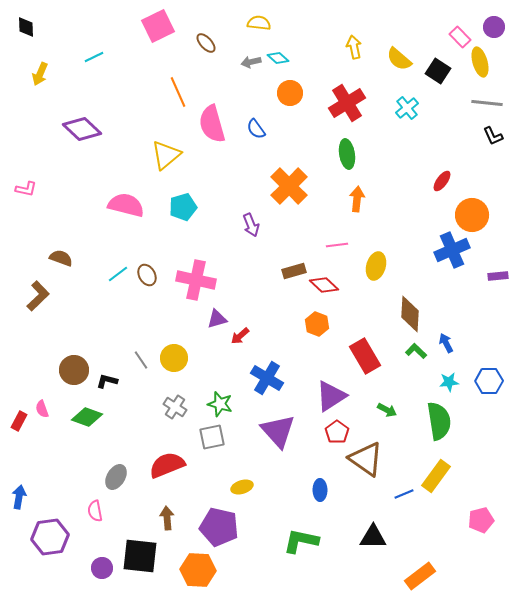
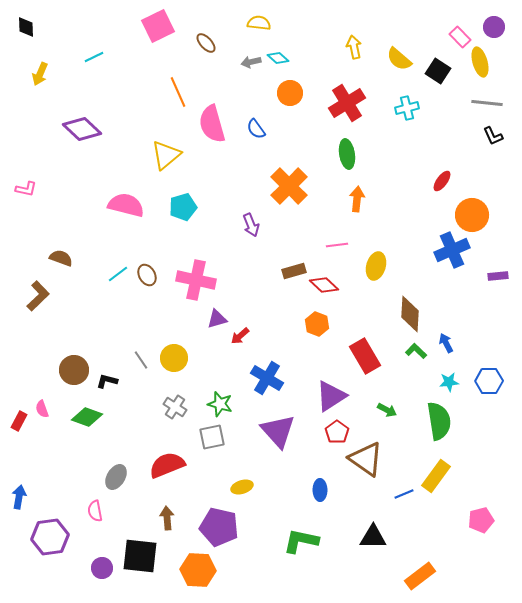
cyan cross at (407, 108): rotated 25 degrees clockwise
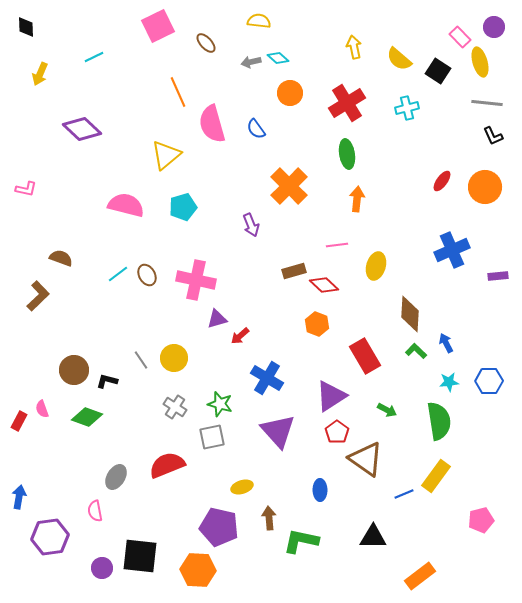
yellow semicircle at (259, 23): moved 2 px up
orange circle at (472, 215): moved 13 px right, 28 px up
brown arrow at (167, 518): moved 102 px right
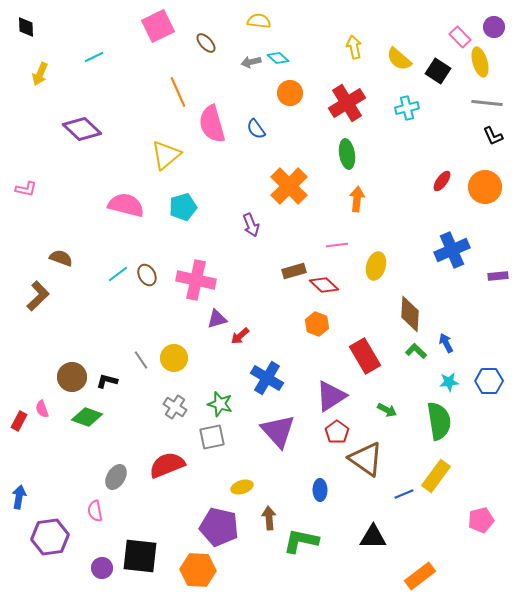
brown circle at (74, 370): moved 2 px left, 7 px down
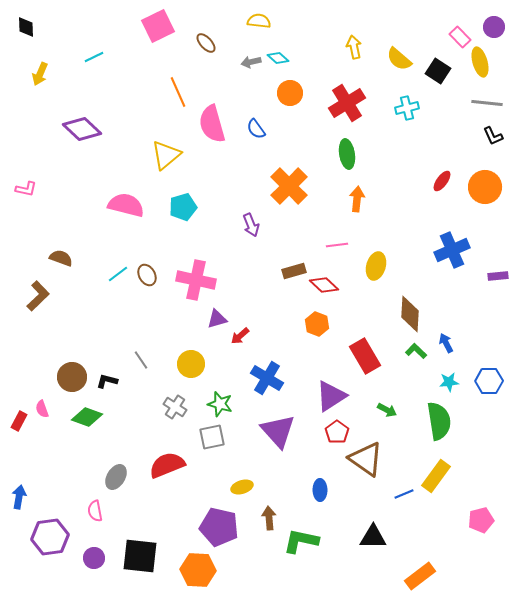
yellow circle at (174, 358): moved 17 px right, 6 px down
purple circle at (102, 568): moved 8 px left, 10 px up
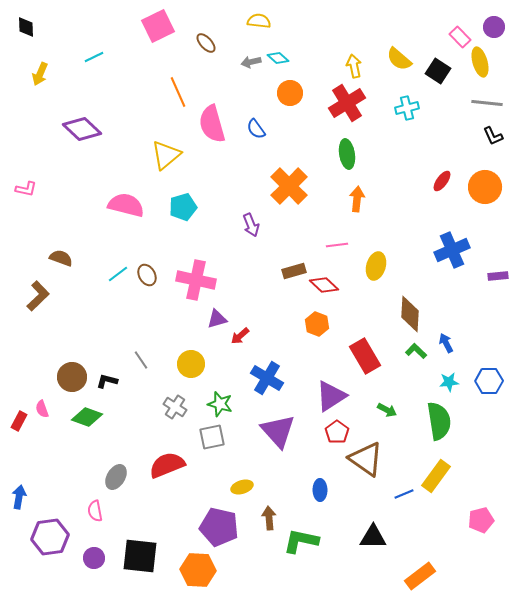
yellow arrow at (354, 47): moved 19 px down
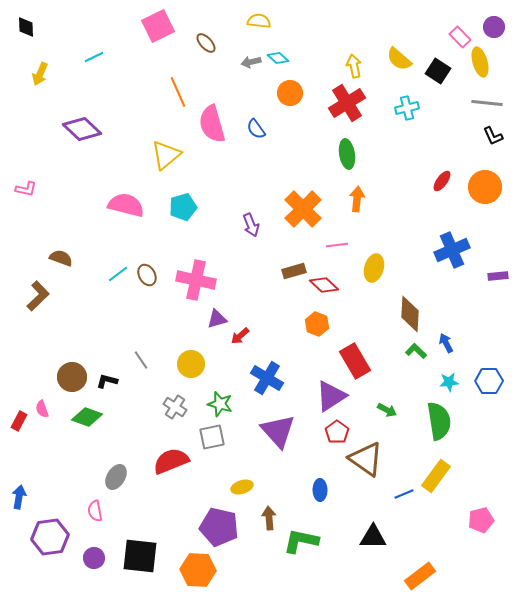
orange cross at (289, 186): moved 14 px right, 23 px down
yellow ellipse at (376, 266): moved 2 px left, 2 px down
red rectangle at (365, 356): moved 10 px left, 5 px down
red semicircle at (167, 465): moved 4 px right, 4 px up
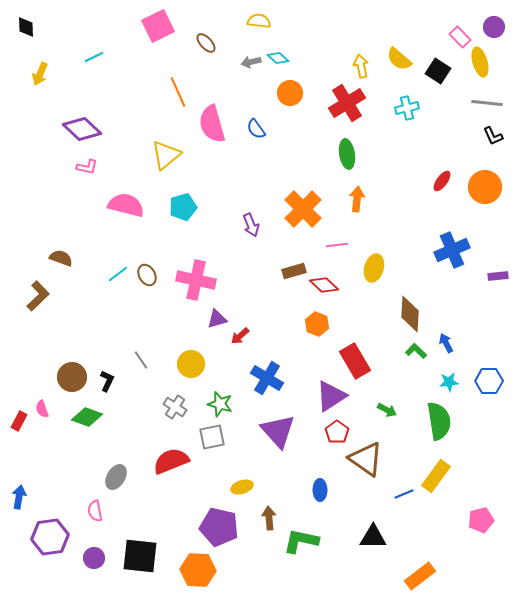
yellow arrow at (354, 66): moved 7 px right
pink L-shape at (26, 189): moved 61 px right, 22 px up
black L-shape at (107, 381): rotated 100 degrees clockwise
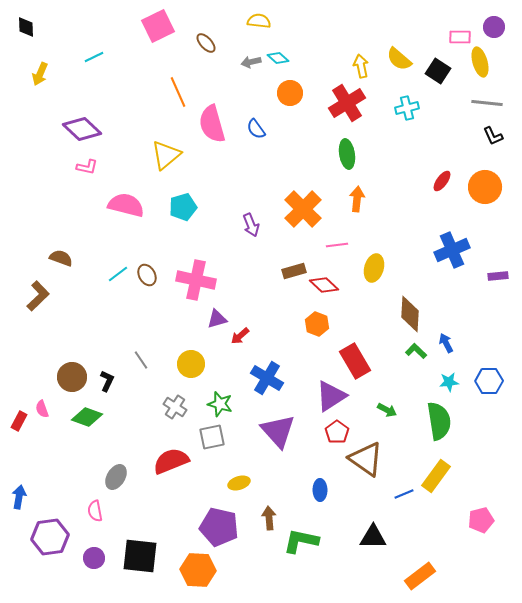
pink rectangle at (460, 37): rotated 45 degrees counterclockwise
yellow ellipse at (242, 487): moved 3 px left, 4 px up
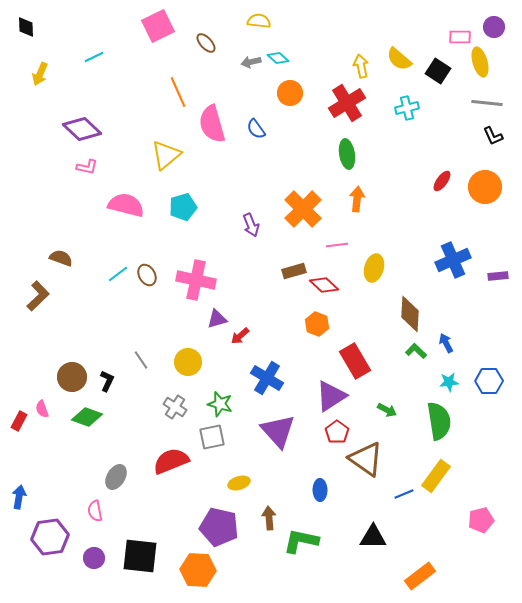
blue cross at (452, 250): moved 1 px right, 10 px down
yellow circle at (191, 364): moved 3 px left, 2 px up
